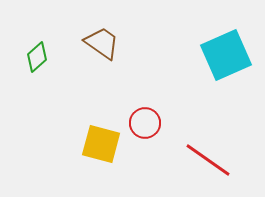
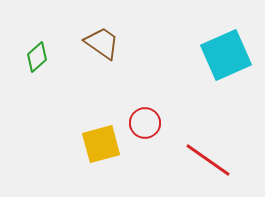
yellow square: rotated 30 degrees counterclockwise
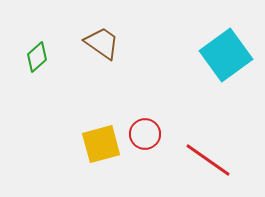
cyan square: rotated 12 degrees counterclockwise
red circle: moved 11 px down
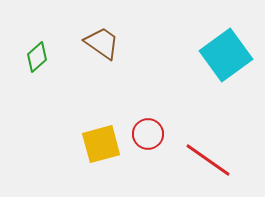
red circle: moved 3 px right
